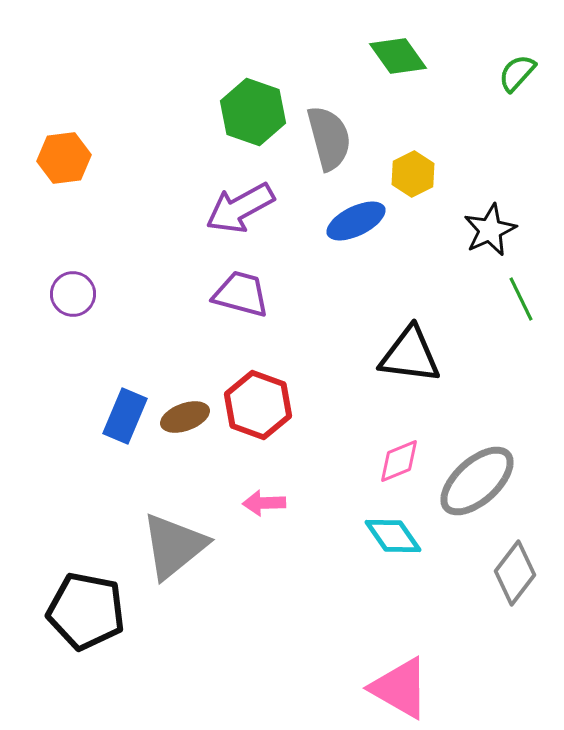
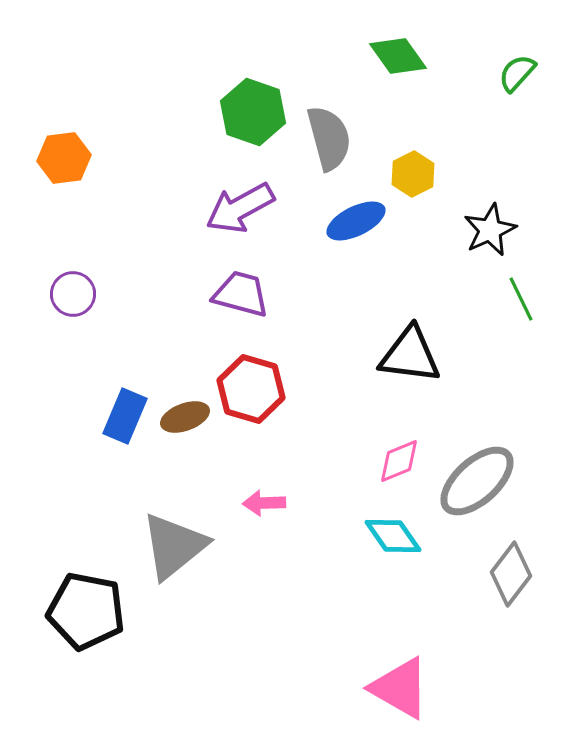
red hexagon: moved 7 px left, 16 px up; rotated 4 degrees counterclockwise
gray diamond: moved 4 px left, 1 px down
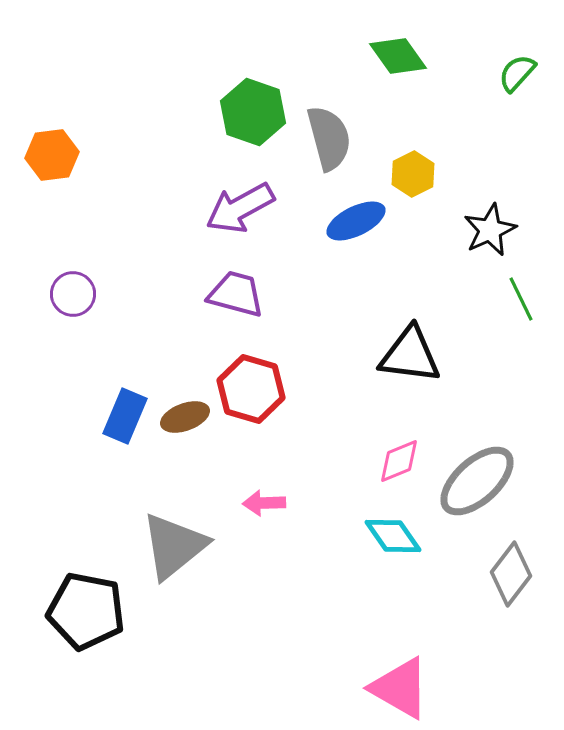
orange hexagon: moved 12 px left, 3 px up
purple trapezoid: moved 5 px left
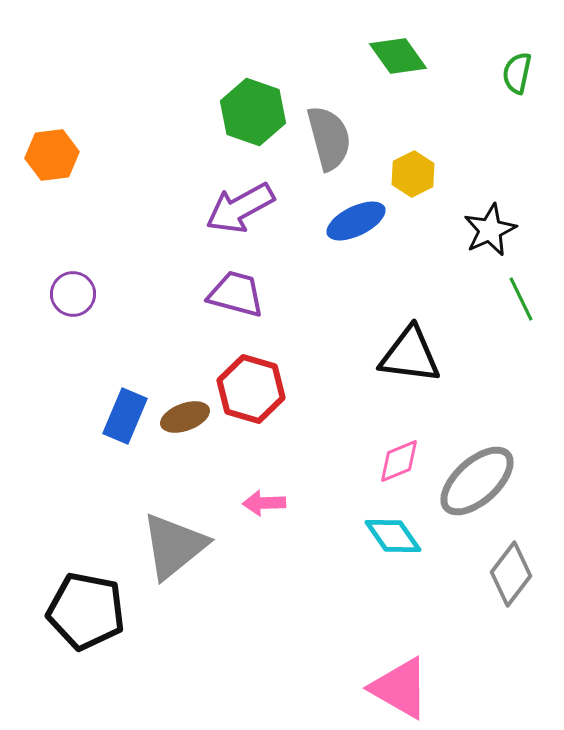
green semicircle: rotated 30 degrees counterclockwise
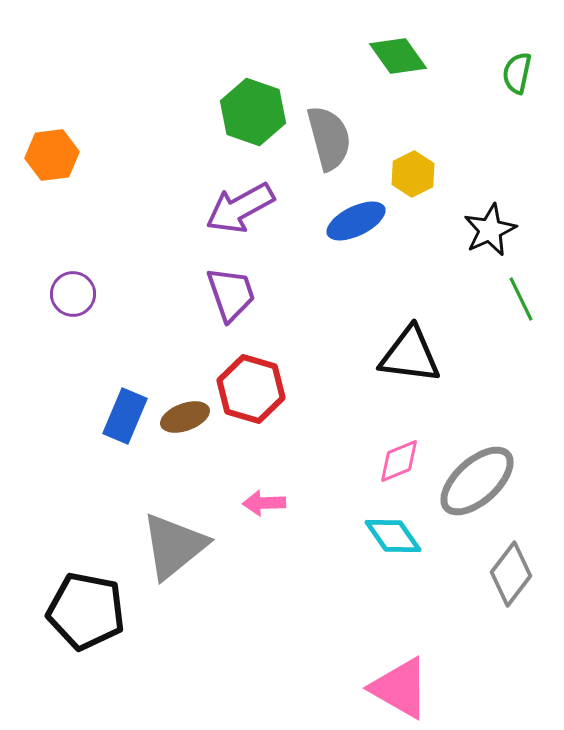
purple trapezoid: moved 5 px left; rotated 56 degrees clockwise
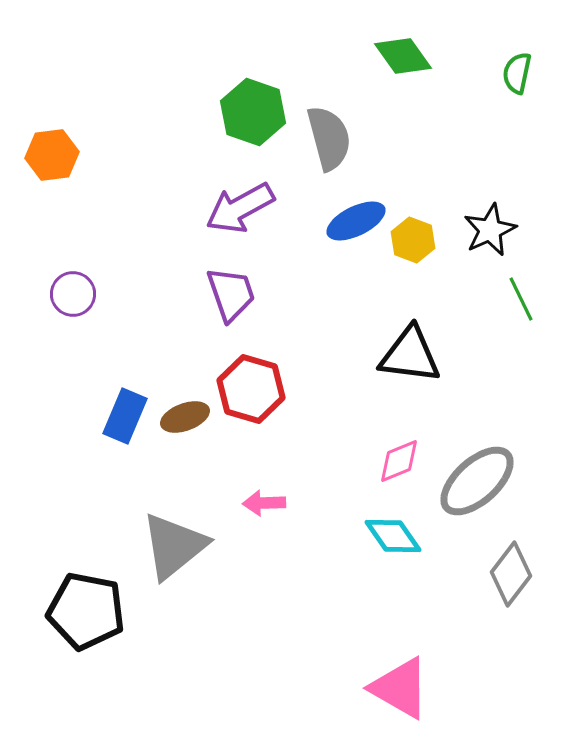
green diamond: moved 5 px right
yellow hexagon: moved 66 px down; rotated 12 degrees counterclockwise
